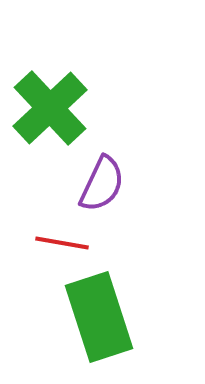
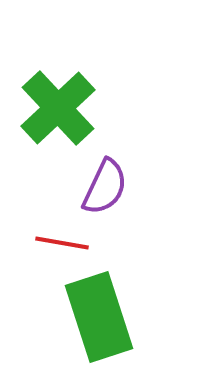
green cross: moved 8 px right
purple semicircle: moved 3 px right, 3 px down
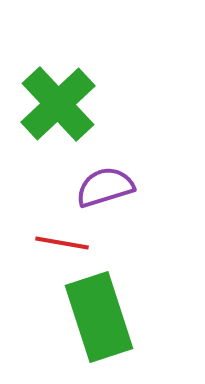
green cross: moved 4 px up
purple semicircle: rotated 132 degrees counterclockwise
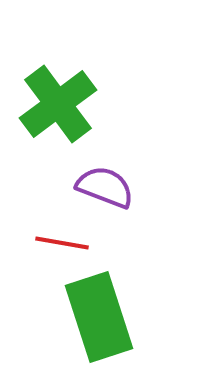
green cross: rotated 6 degrees clockwise
purple semicircle: rotated 38 degrees clockwise
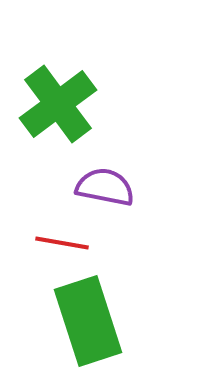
purple semicircle: rotated 10 degrees counterclockwise
green rectangle: moved 11 px left, 4 px down
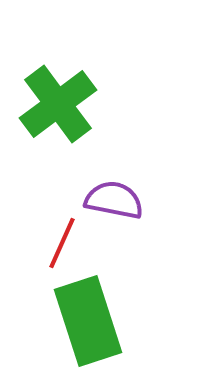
purple semicircle: moved 9 px right, 13 px down
red line: rotated 76 degrees counterclockwise
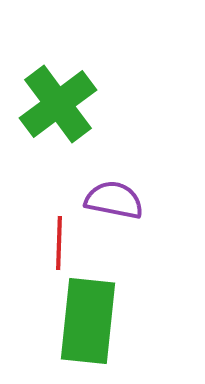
red line: moved 3 px left; rotated 22 degrees counterclockwise
green rectangle: rotated 24 degrees clockwise
